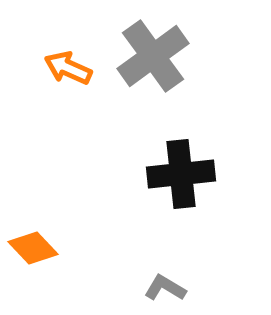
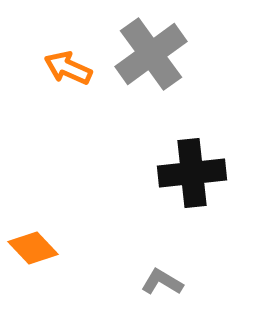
gray cross: moved 2 px left, 2 px up
black cross: moved 11 px right, 1 px up
gray L-shape: moved 3 px left, 6 px up
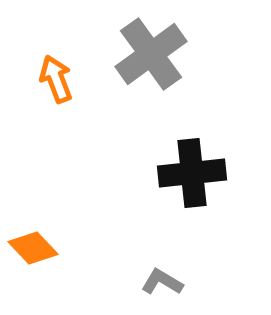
orange arrow: moved 12 px left, 11 px down; rotated 45 degrees clockwise
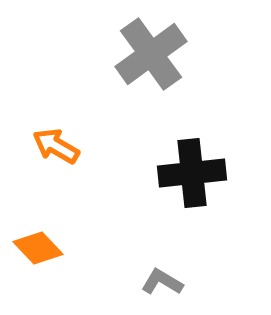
orange arrow: moved 67 px down; rotated 39 degrees counterclockwise
orange diamond: moved 5 px right
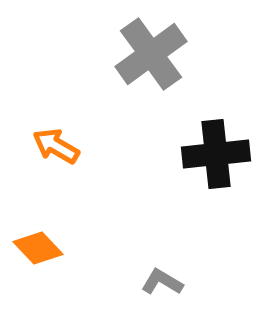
black cross: moved 24 px right, 19 px up
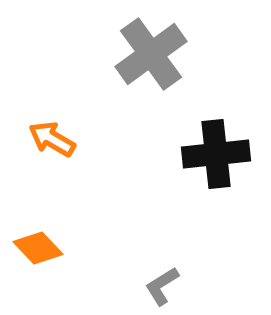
orange arrow: moved 4 px left, 7 px up
gray L-shape: moved 4 px down; rotated 63 degrees counterclockwise
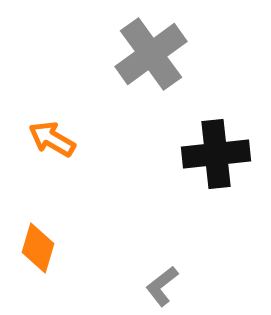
orange diamond: rotated 60 degrees clockwise
gray L-shape: rotated 6 degrees counterclockwise
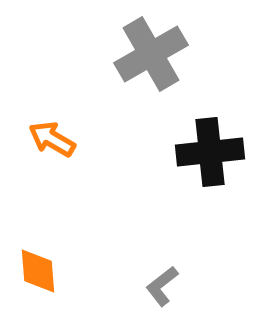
gray cross: rotated 6 degrees clockwise
black cross: moved 6 px left, 2 px up
orange diamond: moved 23 px down; rotated 21 degrees counterclockwise
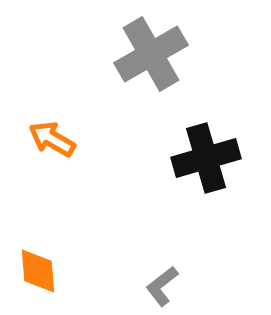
black cross: moved 4 px left, 6 px down; rotated 10 degrees counterclockwise
